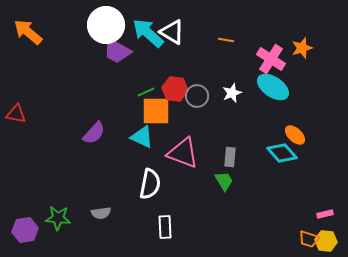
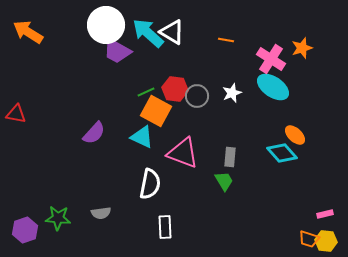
orange arrow: rotated 8 degrees counterclockwise
orange square: rotated 28 degrees clockwise
purple hexagon: rotated 10 degrees counterclockwise
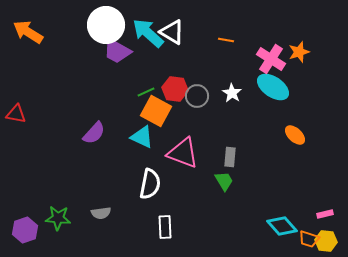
orange star: moved 3 px left, 4 px down
white star: rotated 18 degrees counterclockwise
cyan diamond: moved 73 px down
